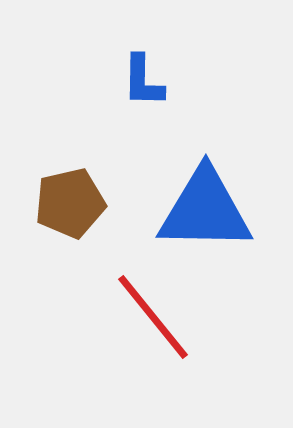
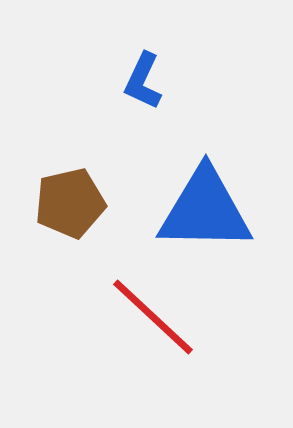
blue L-shape: rotated 24 degrees clockwise
red line: rotated 8 degrees counterclockwise
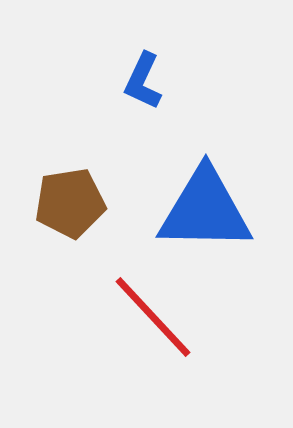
brown pentagon: rotated 4 degrees clockwise
red line: rotated 4 degrees clockwise
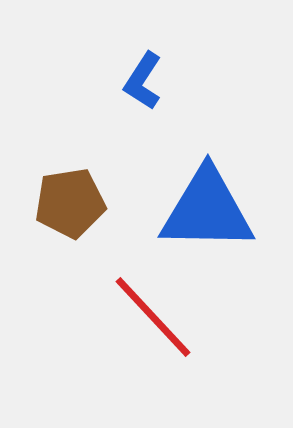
blue L-shape: rotated 8 degrees clockwise
blue triangle: moved 2 px right
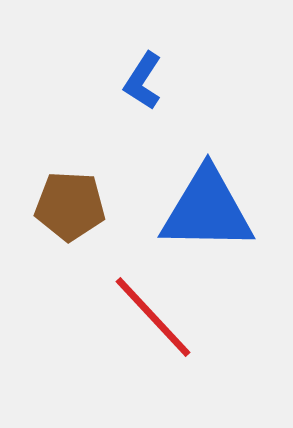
brown pentagon: moved 3 px down; rotated 12 degrees clockwise
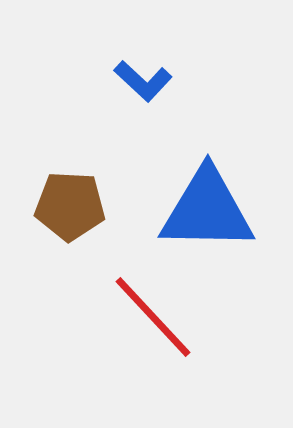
blue L-shape: rotated 80 degrees counterclockwise
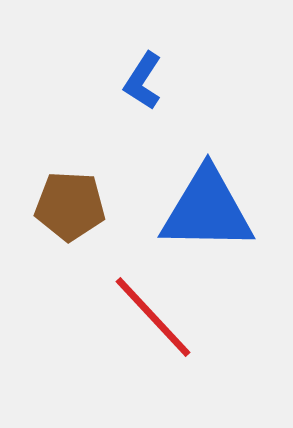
blue L-shape: rotated 80 degrees clockwise
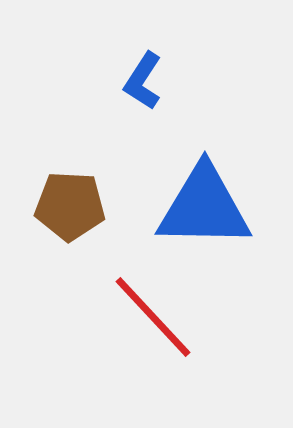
blue triangle: moved 3 px left, 3 px up
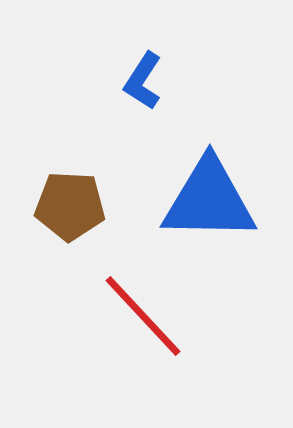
blue triangle: moved 5 px right, 7 px up
red line: moved 10 px left, 1 px up
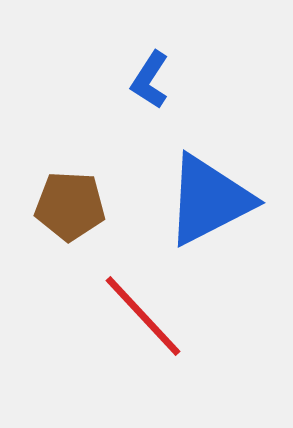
blue L-shape: moved 7 px right, 1 px up
blue triangle: rotated 28 degrees counterclockwise
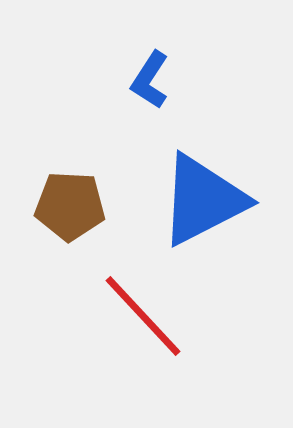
blue triangle: moved 6 px left
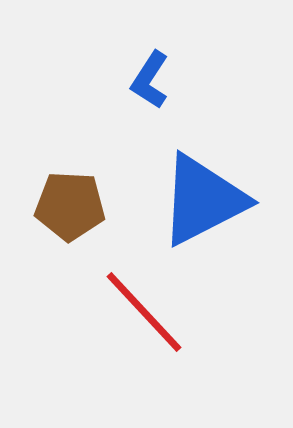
red line: moved 1 px right, 4 px up
